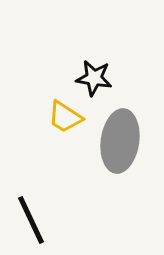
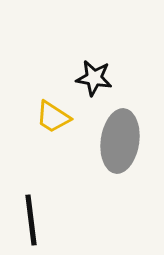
yellow trapezoid: moved 12 px left
black line: rotated 18 degrees clockwise
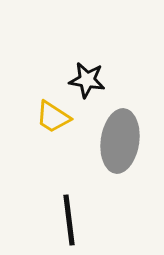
black star: moved 7 px left, 2 px down
black line: moved 38 px right
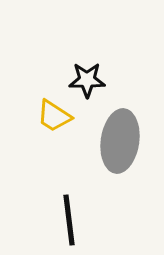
black star: rotated 9 degrees counterclockwise
yellow trapezoid: moved 1 px right, 1 px up
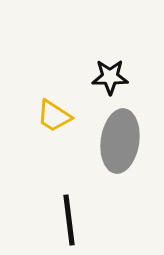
black star: moved 23 px right, 3 px up
